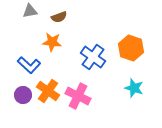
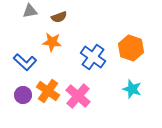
blue L-shape: moved 4 px left, 3 px up
cyan star: moved 2 px left, 1 px down
pink cross: rotated 15 degrees clockwise
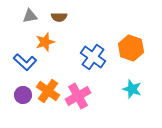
gray triangle: moved 5 px down
brown semicircle: rotated 21 degrees clockwise
orange star: moved 7 px left; rotated 24 degrees counterclockwise
pink cross: rotated 20 degrees clockwise
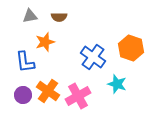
blue L-shape: rotated 40 degrees clockwise
cyan star: moved 15 px left, 5 px up
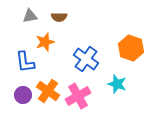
blue cross: moved 7 px left, 2 px down
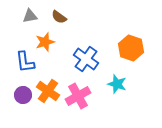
brown semicircle: rotated 35 degrees clockwise
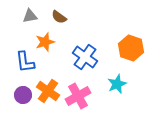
blue cross: moved 1 px left, 2 px up
cyan star: rotated 30 degrees clockwise
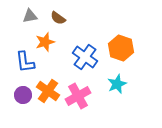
brown semicircle: moved 1 px left, 1 px down
orange hexagon: moved 10 px left
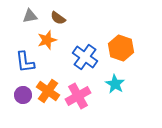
orange star: moved 2 px right, 2 px up
cyan star: moved 2 px left; rotated 18 degrees counterclockwise
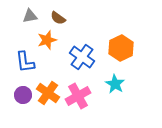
orange hexagon: rotated 15 degrees clockwise
blue cross: moved 3 px left
orange cross: moved 2 px down
